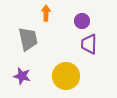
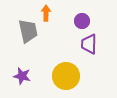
gray trapezoid: moved 8 px up
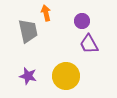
orange arrow: rotated 14 degrees counterclockwise
purple trapezoid: rotated 30 degrees counterclockwise
purple star: moved 6 px right
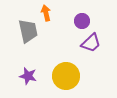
purple trapezoid: moved 2 px right, 1 px up; rotated 105 degrees counterclockwise
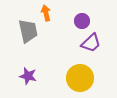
yellow circle: moved 14 px right, 2 px down
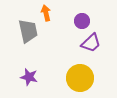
purple star: moved 1 px right, 1 px down
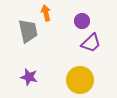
yellow circle: moved 2 px down
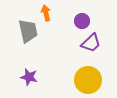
yellow circle: moved 8 px right
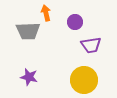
purple circle: moved 7 px left, 1 px down
gray trapezoid: rotated 100 degrees clockwise
purple trapezoid: moved 2 px down; rotated 35 degrees clockwise
yellow circle: moved 4 px left
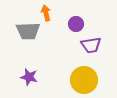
purple circle: moved 1 px right, 2 px down
